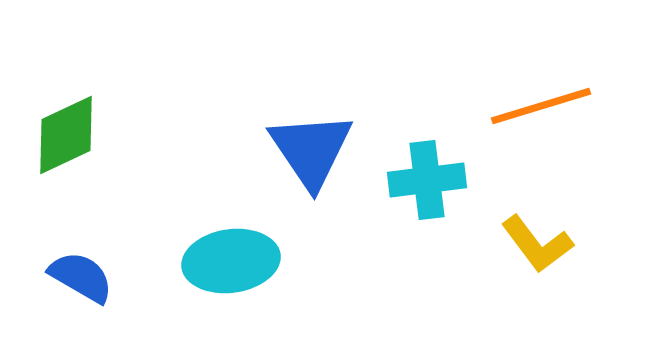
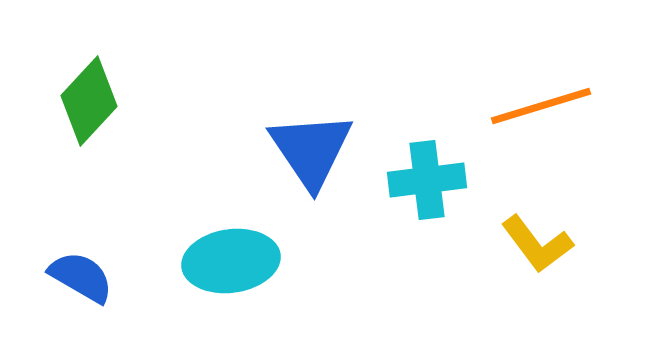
green diamond: moved 23 px right, 34 px up; rotated 22 degrees counterclockwise
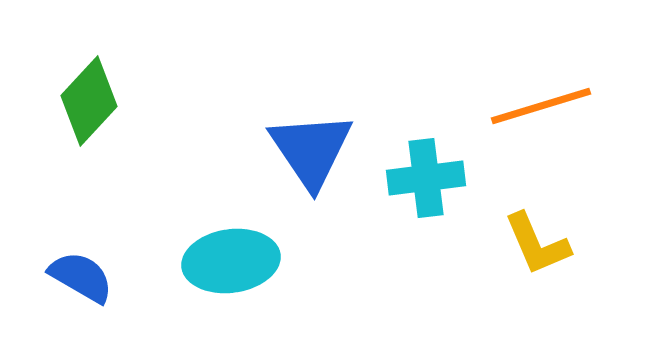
cyan cross: moved 1 px left, 2 px up
yellow L-shape: rotated 14 degrees clockwise
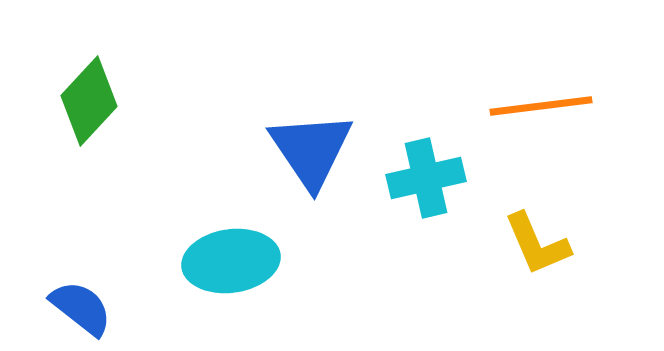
orange line: rotated 10 degrees clockwise
cyan cross: rotated 6 degrees counterclockwise
blue semicircle: moved 31 px down; rotated 8 degrees clockwise
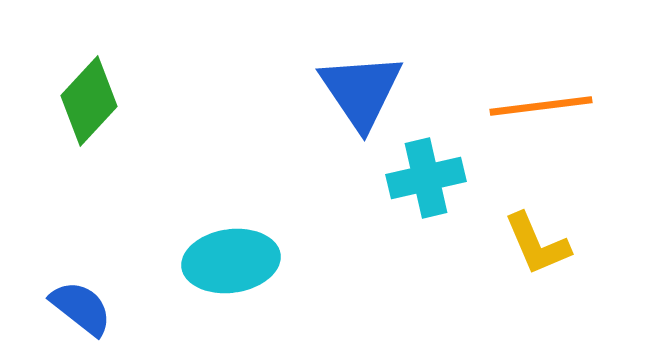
blue triangle: moved 50 px right, 59 px up
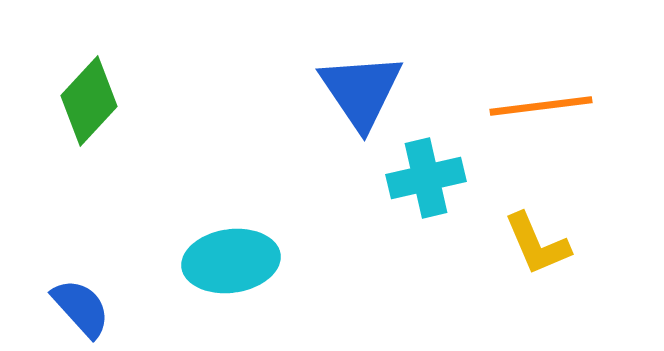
blue semicircle: rotated 10 degrees clockwise
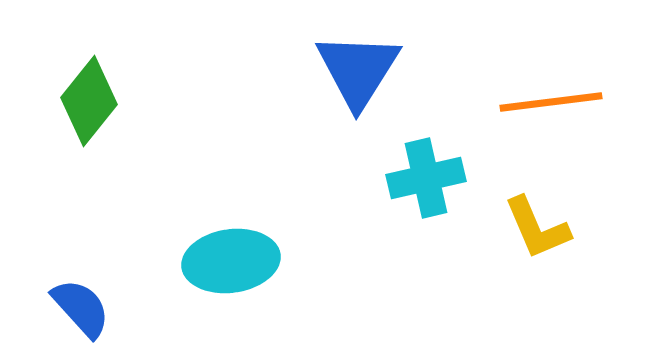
blue triangle: moved 3 px left, 21 px up; rotated 6 degrees clockwise
green diamond: rotated 4 degrees counterclockwise
orange line: moved 10 px right, 4 px up
yellow L-shape: moved 16 px up
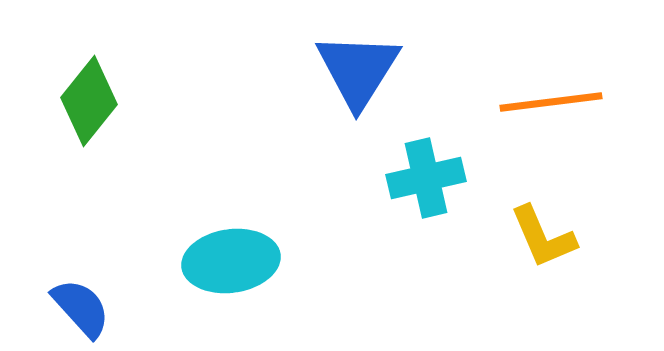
yellow L-shape: moved 6 px right, 9 px down
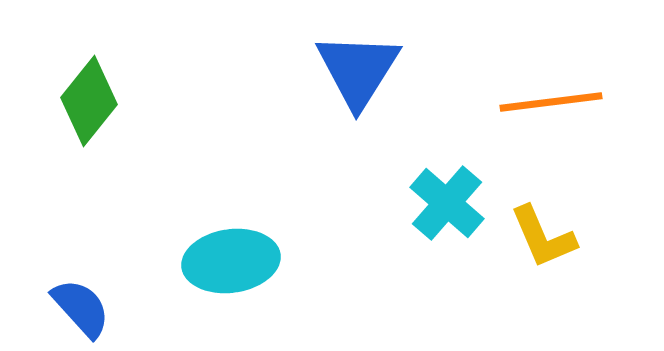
cyan cross: moved 21 px right, 25 px down; rotated 36 degrees counterclockwise
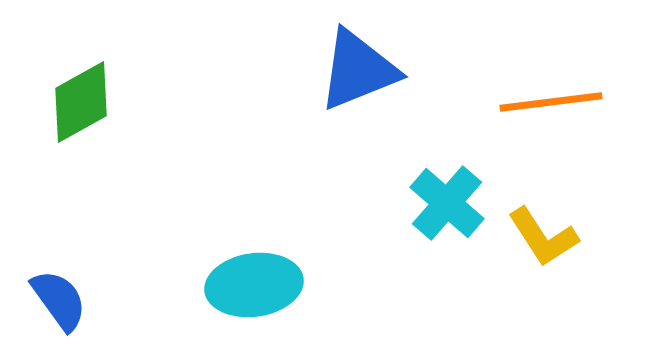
blue triangle: rotated 36 degrees clockwise
green diamond: moved 8 px left, 1 px down; rotated 22 degrees clockwise
yellow L-shape: rotated 10 degrees counterclockwise
cyan ellipse: moved 23 px right, 24 px down
blue semicircle: moved 22 px left, 8 px up; rotated 6 degrees clockwise
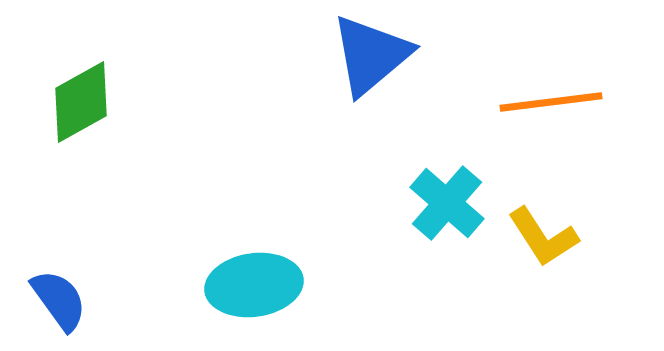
blue triangle: moved 13 px right, 15 px up; rotated 18 degrees counterclockwise
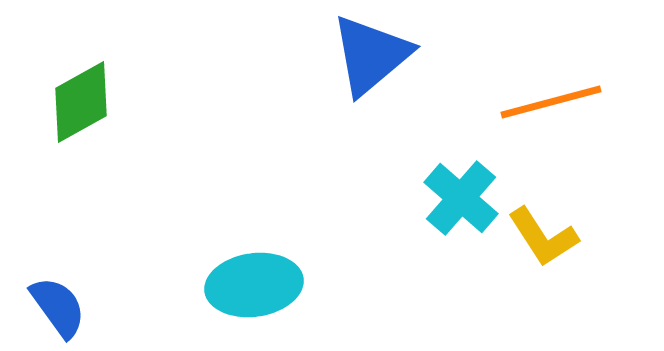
orange line: rotated 8 degrees counterclockwise
cyan cross: moved 14 px right, 5 px up
blue semicircle: moved 1 px left, 7 px down
